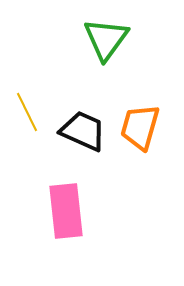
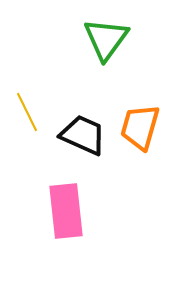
black trapezoid: moved 4 px down
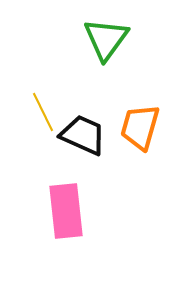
yellow line: moved 16 px right
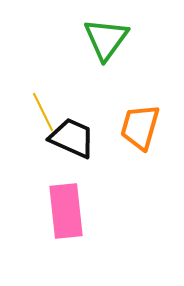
black trapezoid: moved 11 px left, 3 px down
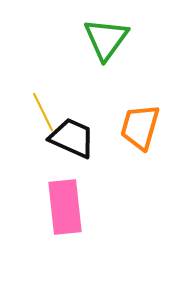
pink rectangle: moved 1 px left, 4 px up
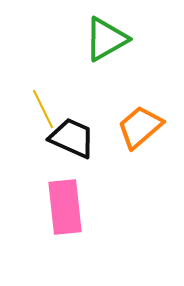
green triangle: rotated 24 degrees clockwise
yellow line: moved 3 px up
orange trapezoid: rotated 33 degrees clockwise
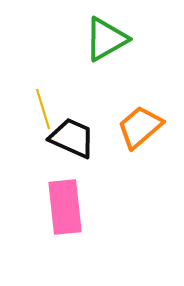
yellow line: rotated 9 degrees clockwise
